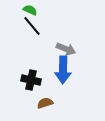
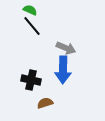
gray arrow: moved 1 px up
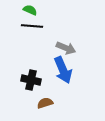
black line: rotated 45 degrees counterclockwise
blue arrow: rotated 24 degrees counterclockwise
